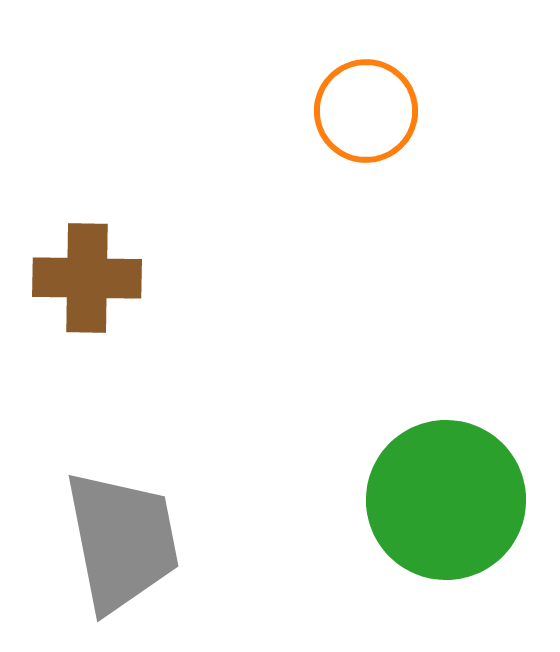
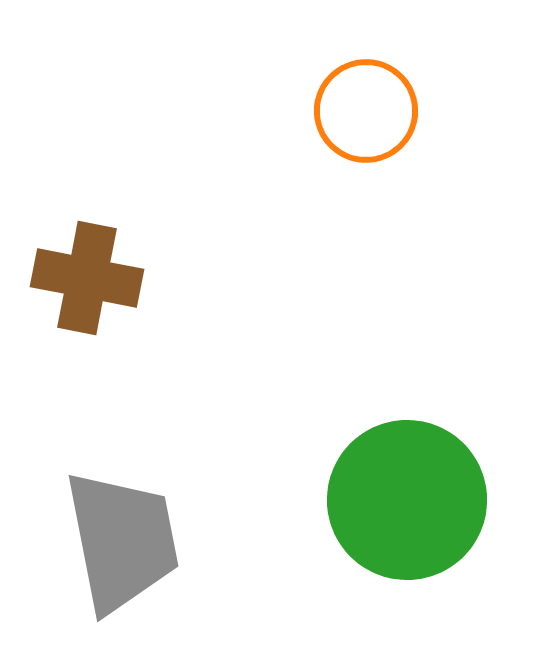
brown cross: rotated 10 degrees clockwise
green circle: moved 39 px left
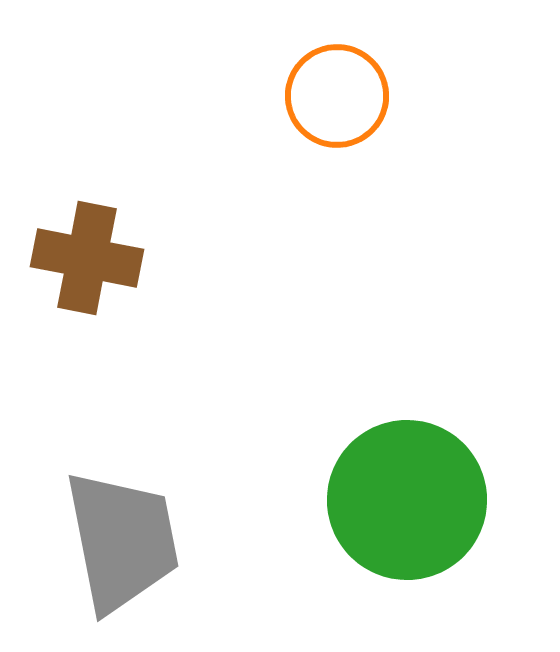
orange circle: moved 29 px left, 15 px up
brown cross: moved 20 px up
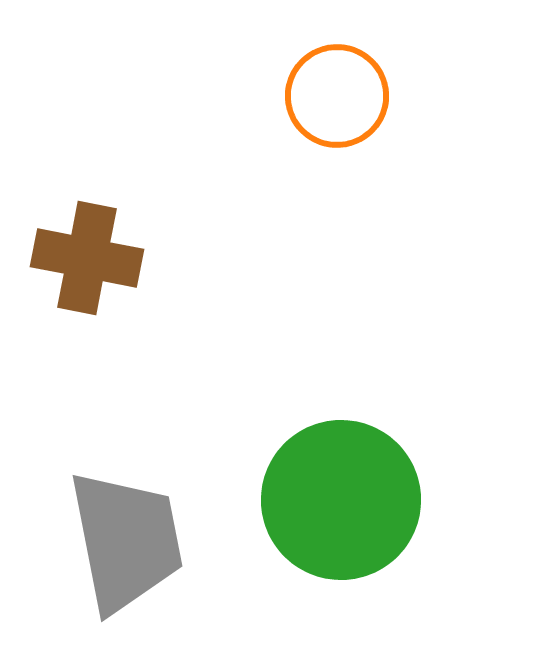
green circle: moved 66 px left
gray trapezoid: moved 4 px right
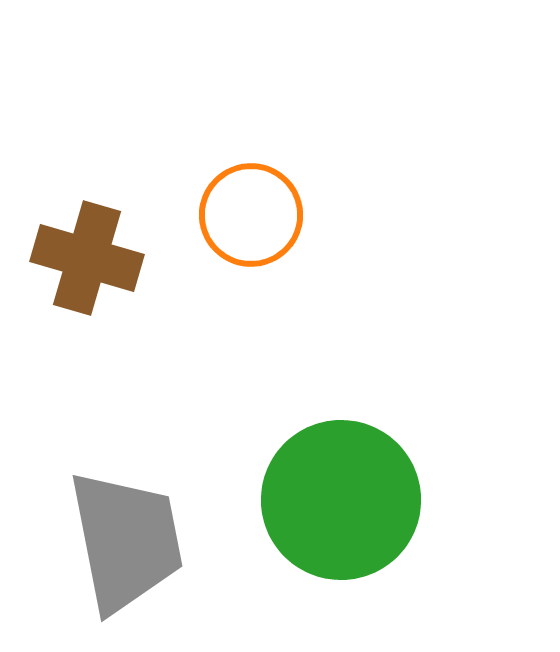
orange circle: moved 86 px left, 119 px down
brown cross: rotated 5 degrees clockwise
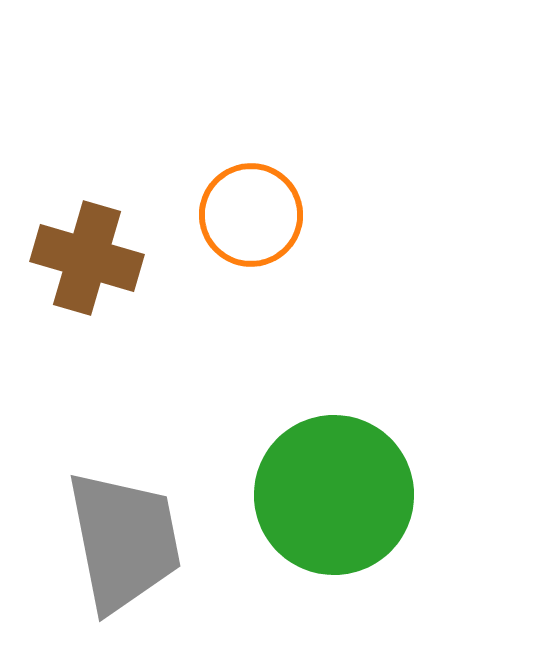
green circle: moved 7 px left, 5 px up
gray trapezoid: moved 2 px left
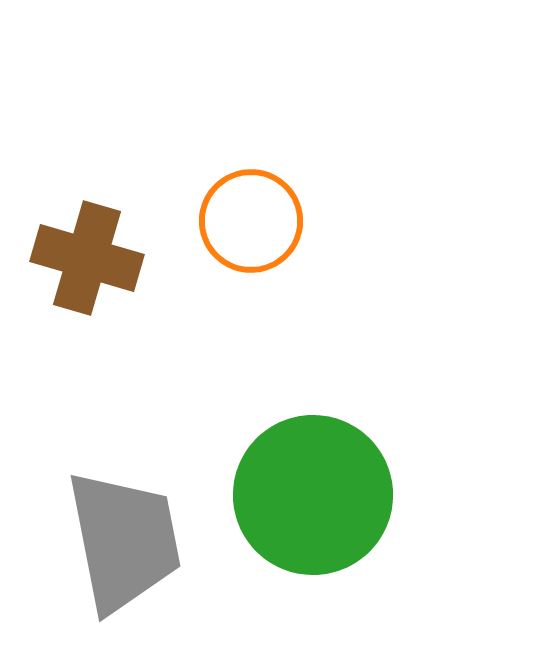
orange circle: moved 6 px down
green circle: moved 21 px left
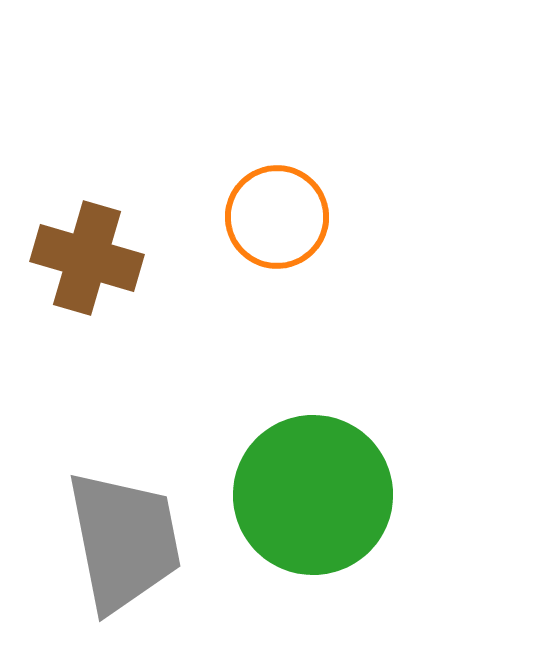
orange circle: moved 26 px right, 4 px up
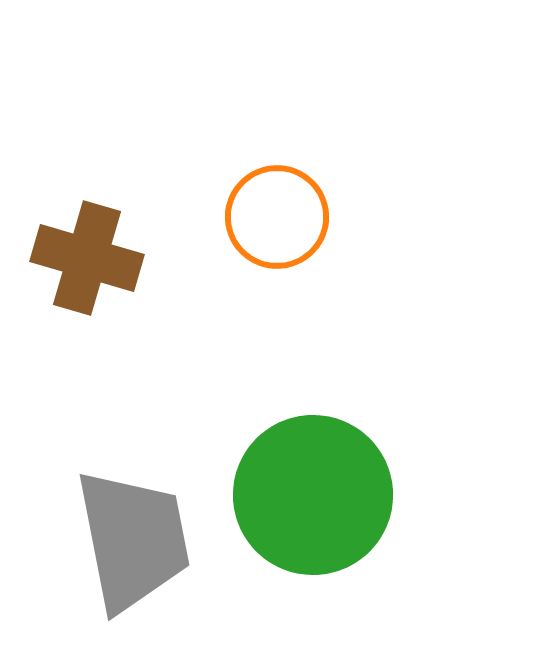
gray trapezoid: moved 9 px right, 1 px up
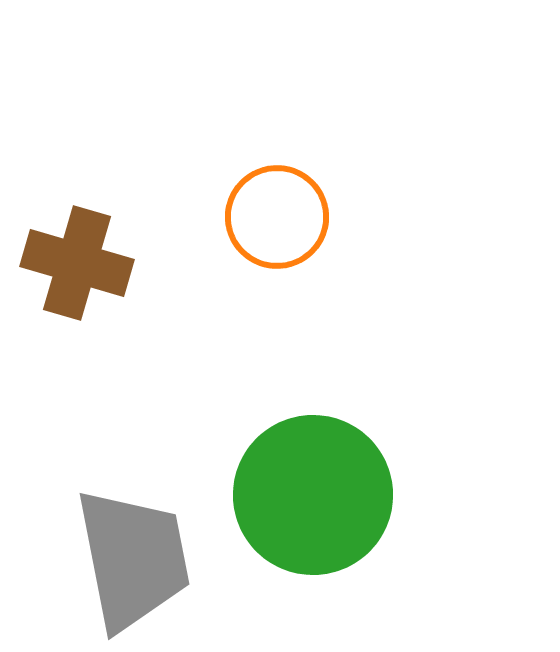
brown cross: moved 10 px left, 5 px down
gray trapezoid: moved 19 px down
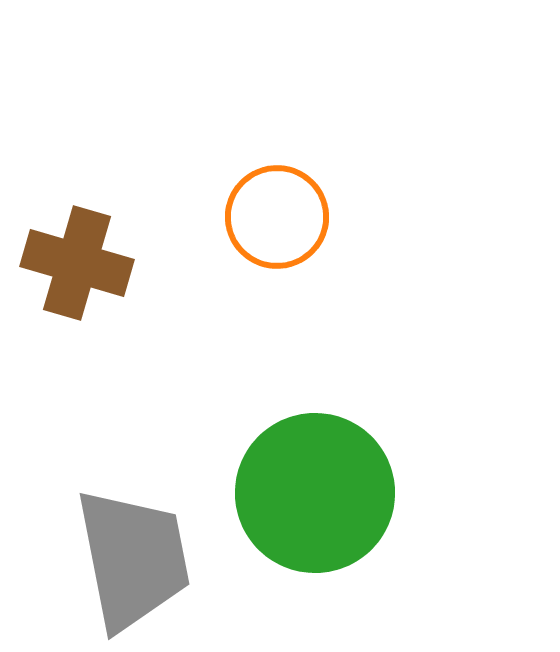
green circle: moved 2 px right, 2 px up
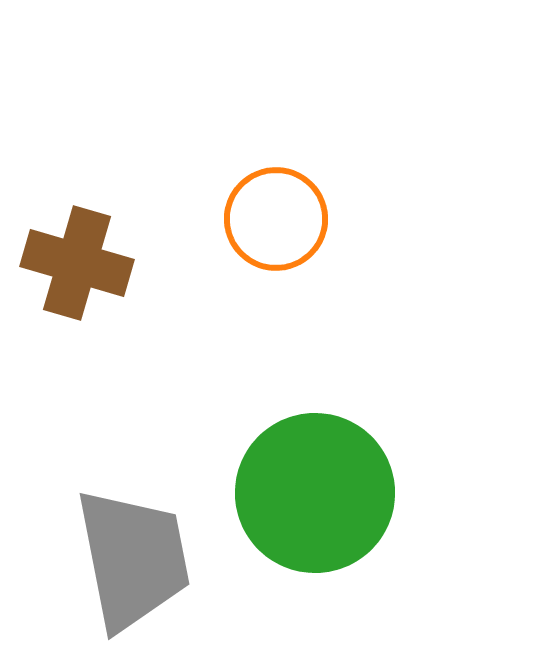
orange circle: moved 1 px left, 2 px down
